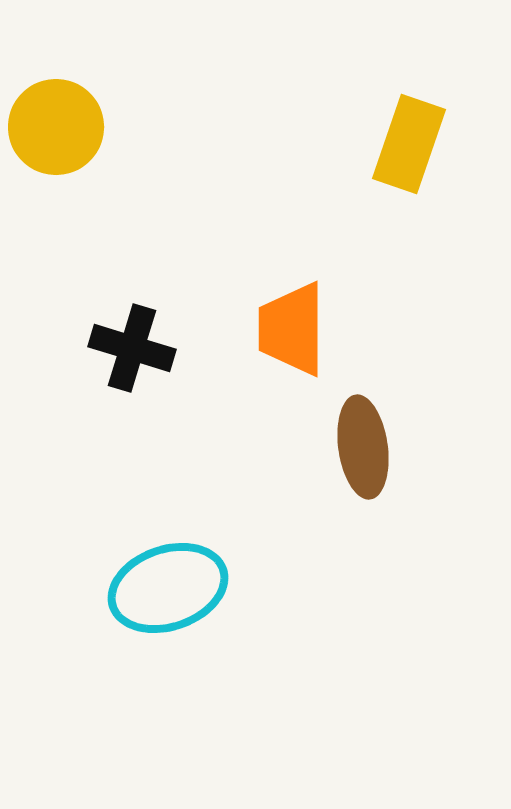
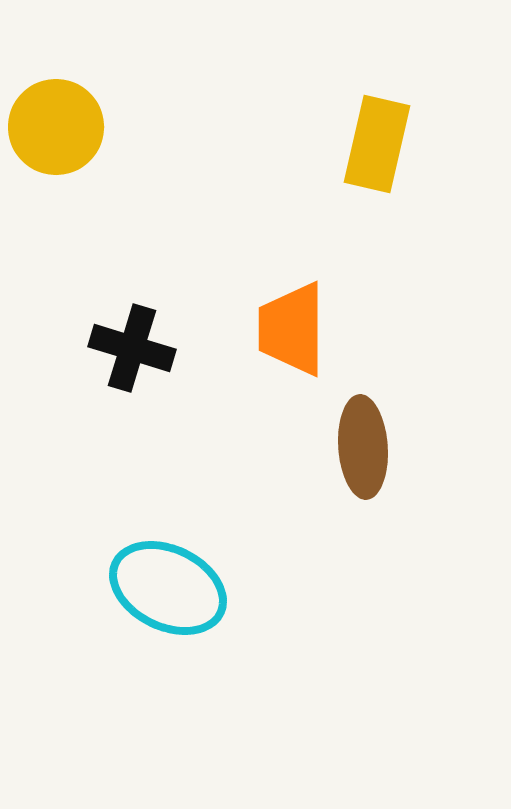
yellow rectangle: moved 32 px left; rotated 6 degrees counterclockwise
brown ellipse: rotated 4 degrees clockwise
cyan ellipse: rotated 45 degrees clockwise
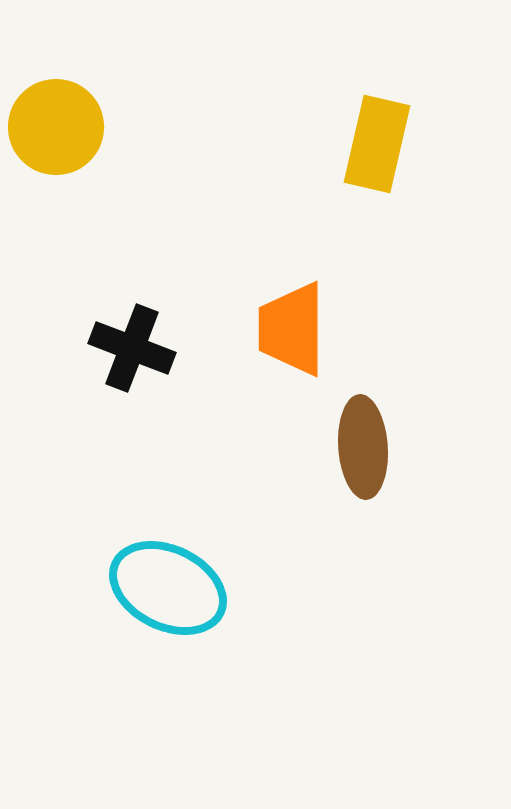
black cross: rotated 4 degrees clockwise
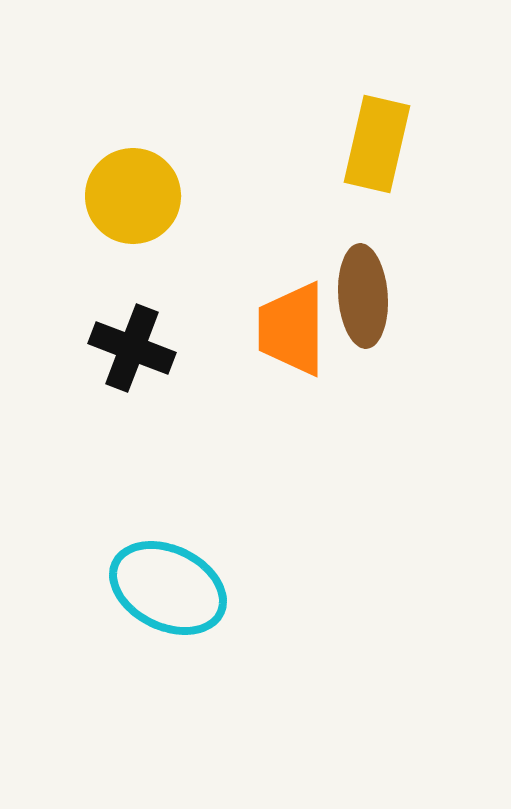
yellow circle: moved 77 px right, 69 px down
brown ellipse: moved 151 px up
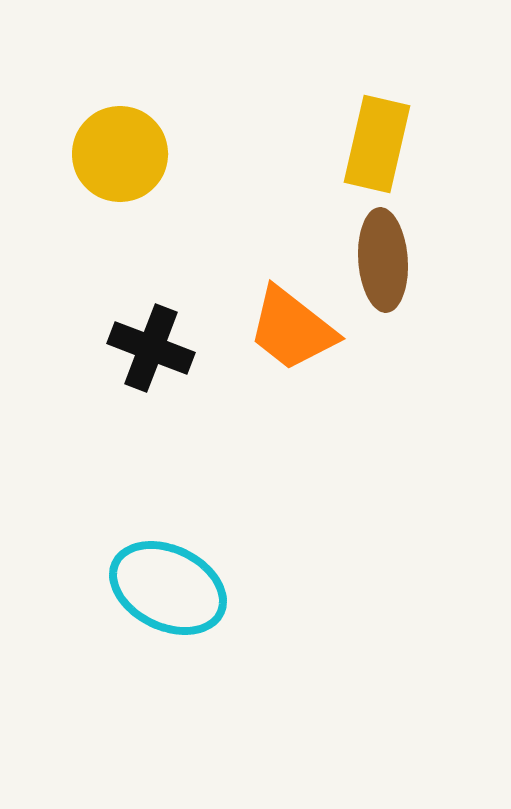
yellow circle: moved 13 px left, 42 px up
brown ellipse: moved 20 px right, 36 px up
orange trapezoid: rotated 52 degrees counterclockwise
black cross: moved 19 px right
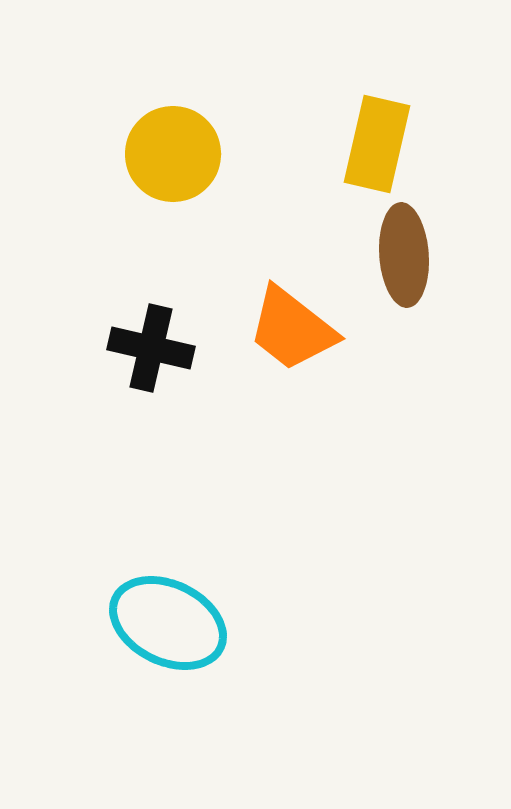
yellow circle: moved 53 px right
brown ellipse: moved 21 px right, 5 px up
black cross: rotated 8 degrees counterclockwise
cyan ellipse: moved 35 px down
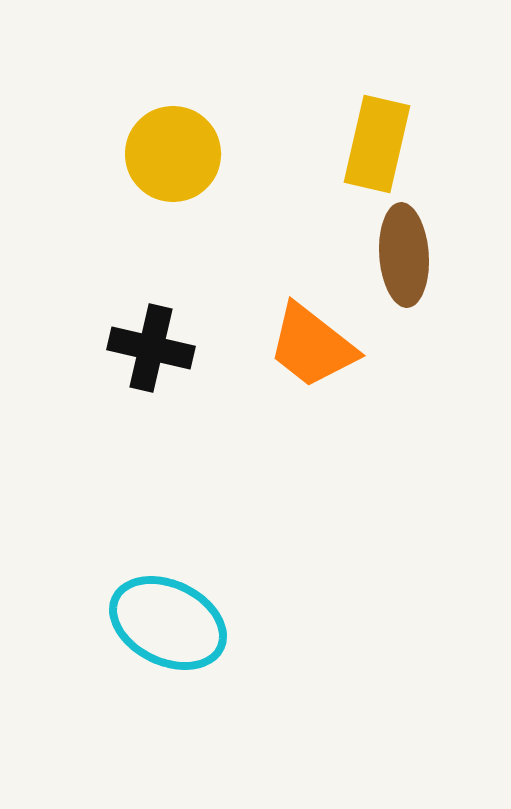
orange trapezoid: moved 20 px right, 17 px down
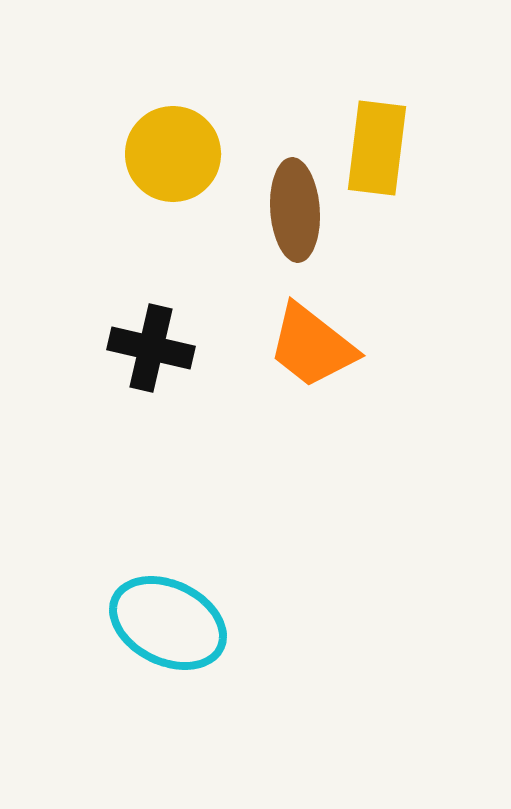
yellow rectangle: moved 4 px down; rotated 6 degrees counterclockwise
brown ellipse: moved 109 px left, 45 px up
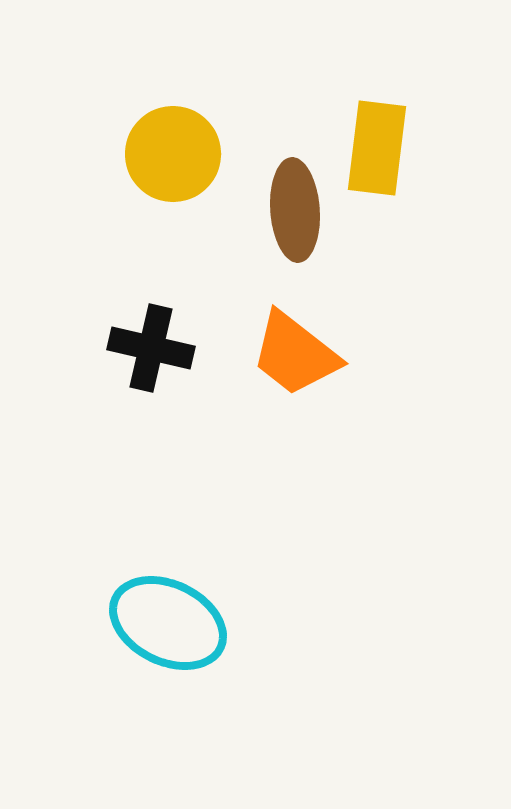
orange trapezoid: moved 17 px left, 8 px down
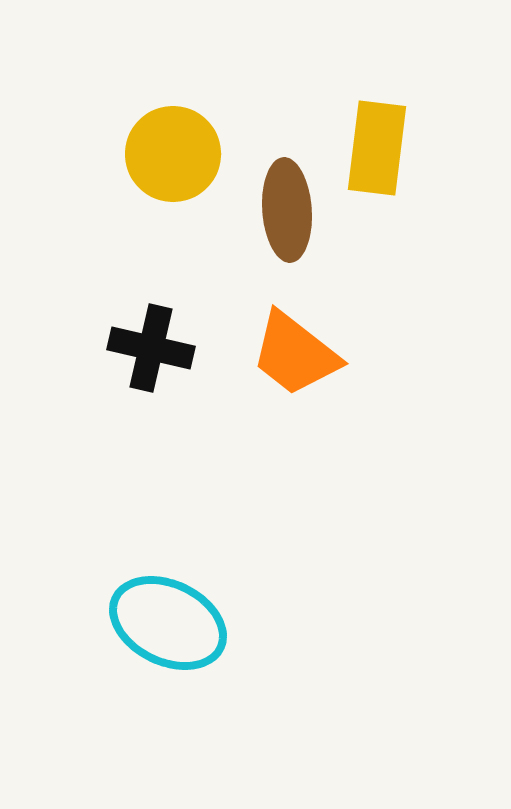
brown ellipse: moved 8 px left
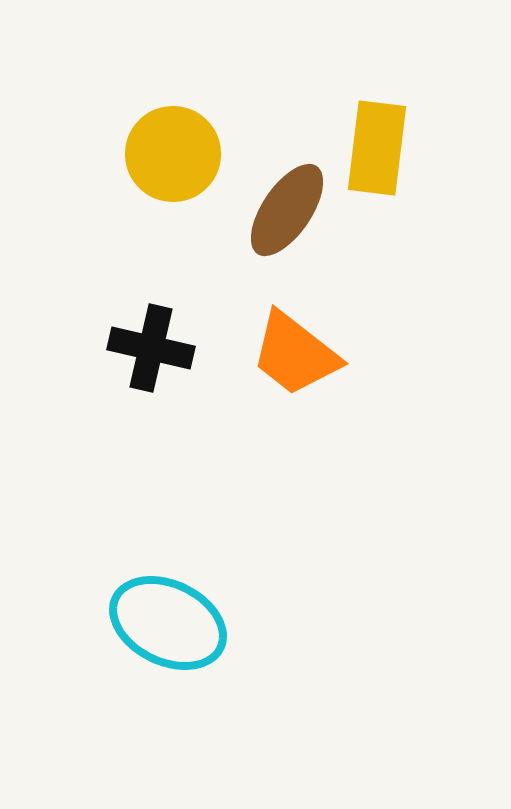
brown ellipse: rotated 38 degrees clockwise
